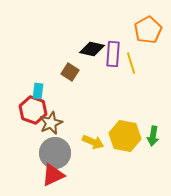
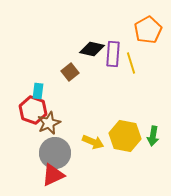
brown square: rotated 18 degrees clockwise
brown star: moved 2 px left
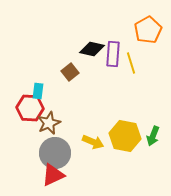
red hexagon: moved 3 px left, 2 px up; rotated 16 degrees counterclockwise
green arrow: rotated 12 degrees clockwise
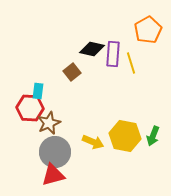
brown square: moved 2 px right
gray circle: moved 1 px up
red triangle: rotated 10 degrees clockwise
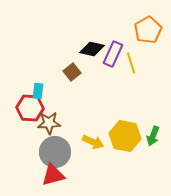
purple rectangle: rotated 20 degrees clockwise
brown star: rotated 20 degrees clockwise
